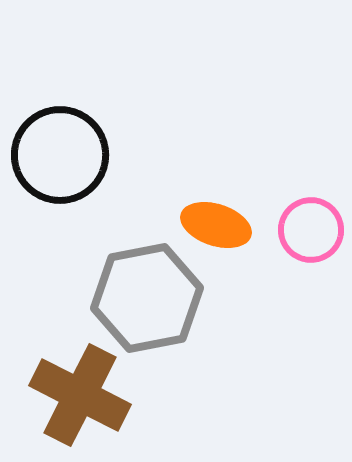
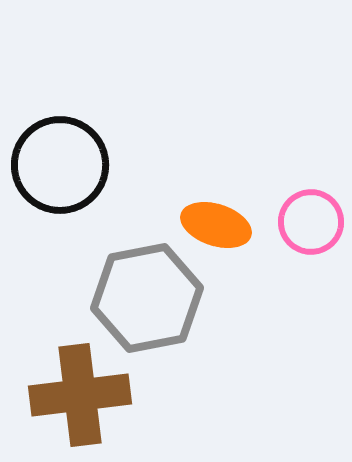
black circle: moved 10 px down
pink circle: moved 8 px up
brown cross: rotated 34 degrees counterclockwise
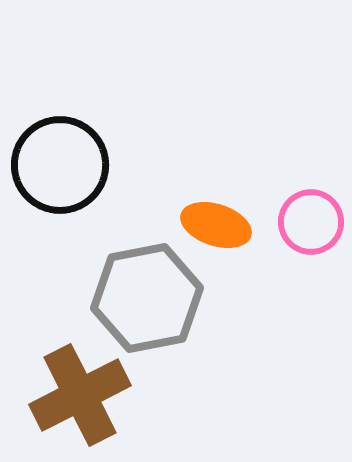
brown cross: rotated 20 degrees counterclockwise
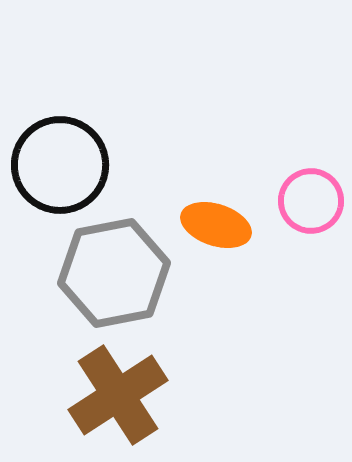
pink circle: moved 21 px up
gray hexagon: moved 33 px left, 25 px up
brown cross: moved 38 px right; rotated 6 degrees counterclockwise
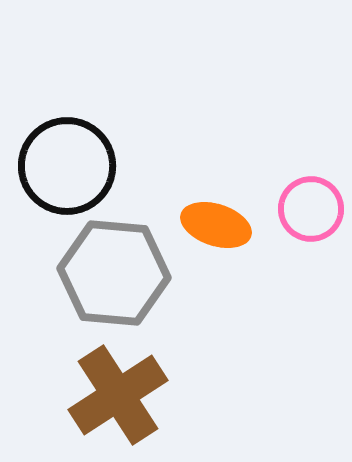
black circle: moved 7 px right, 1 px down
pink circle: moved 8 px down
gray hexagon: rotated 16 degrees clockwise
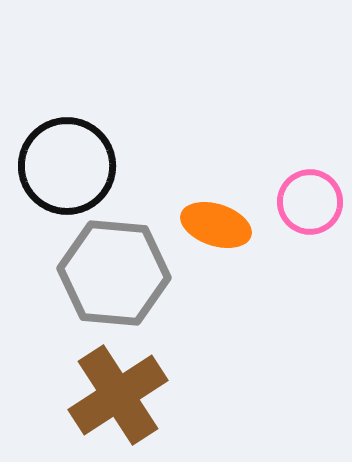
pink circle: moved 1 px left, 7 px up
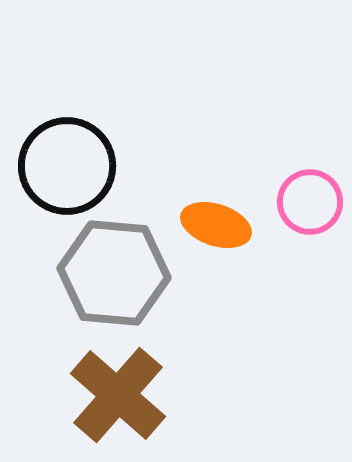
brown cross: rotated 16 degrees counterclockwise
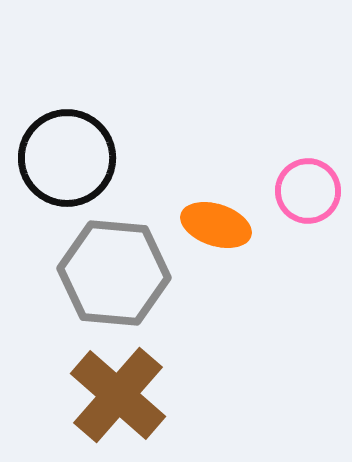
black circle: moved 8 px up
pink circle: moved 2 px left, 11 px up
